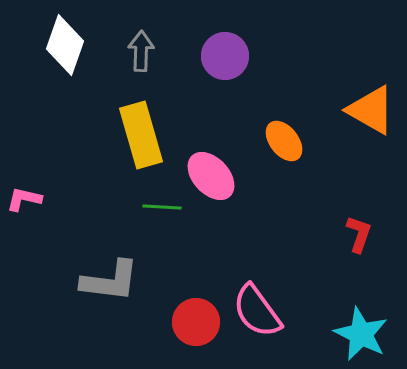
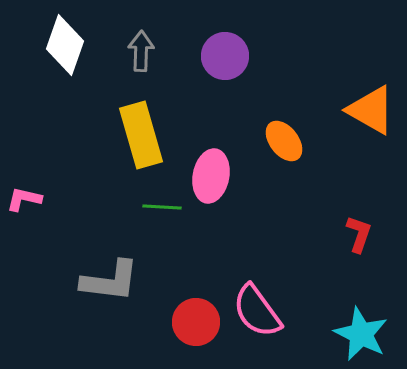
pink ellipse: rotated 54 degrees clockwise
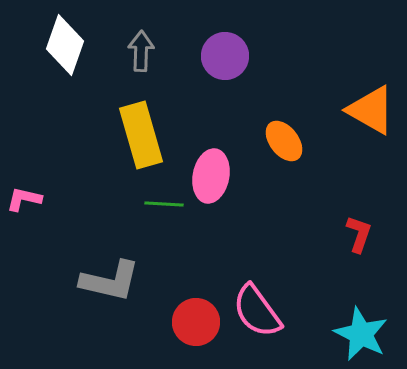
green line: moved 2 px right, 3 px up
gray L-shape: rotated 6 degrees clockwise
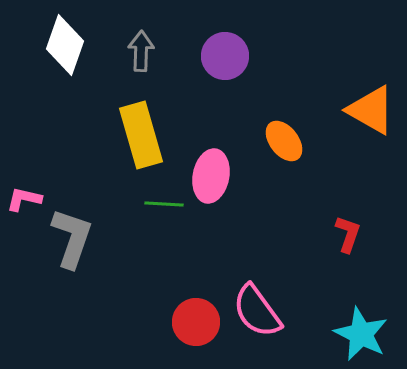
red L-shape: moved 11 px left
gray L-shape: moved 38 px left, 43 px up; rotated 84 degrees counterclockwise
